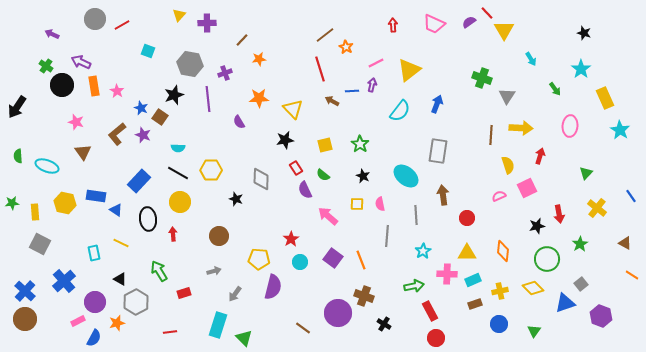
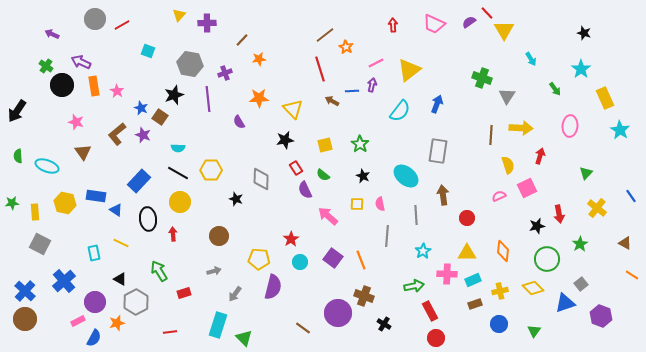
black arrow at (17, 107): moved 4 px down
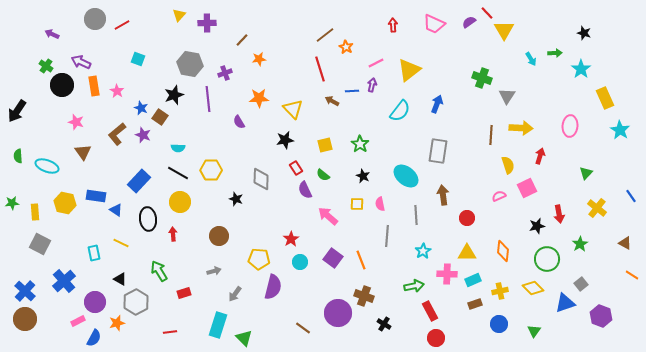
cyan square at (148, 51): moved 10 px left, 8 px down
green arrow at (555, 89): moved 36 px up; rotated 56 degrees counterclockwise
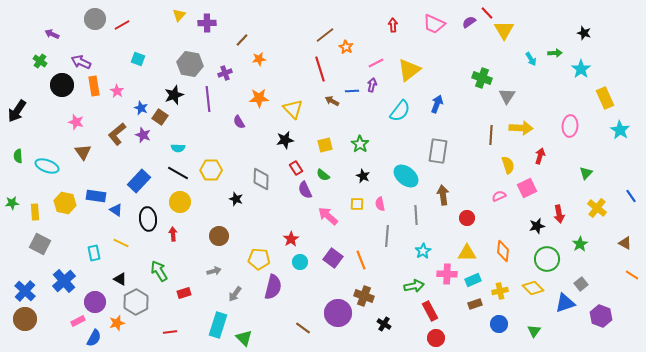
green cross at (46, 66): moved 6 px left, 5 px up
